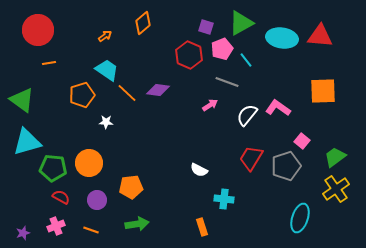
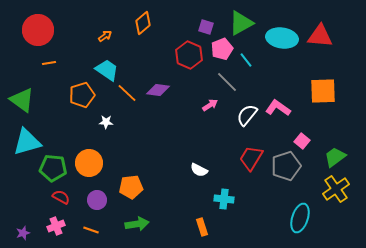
gray line at (227, 82): rotated 25 degrees clockwise
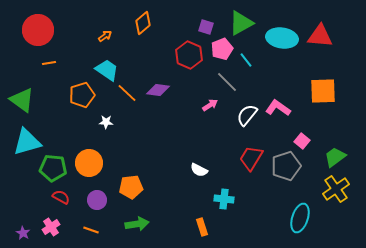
pink cross at (56, 226): moved 5 px left, 1 px down; rotated 12 degrees counterclockwise
purple star at (23, 233): rotated 24 degrees counterclockwise
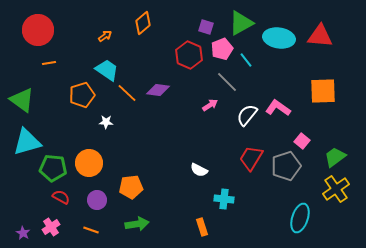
cyan ellipse at (282, 38): moved 3 px left
